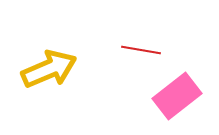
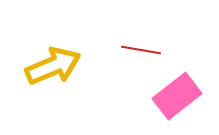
yellow arrow: moved 4 px right, 3 px up
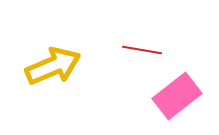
red line: moved 1 px right
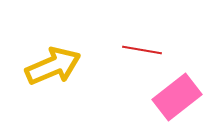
pink rectangle: moved 1 px down
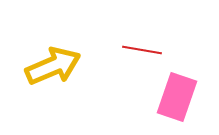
pink rectangle: rotated 33 degrees counterclockwise
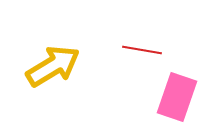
yellow arrow: rotated 8 degrees counterclockwise
